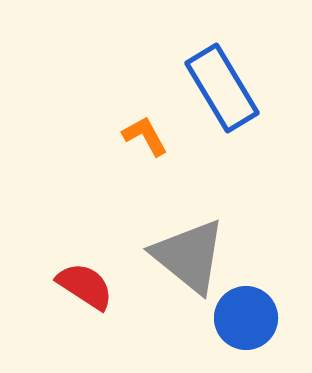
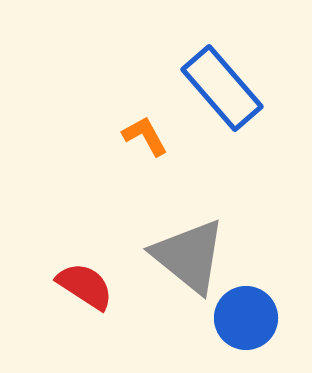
blue rectangle: rotated 10 degrees counterclockwise
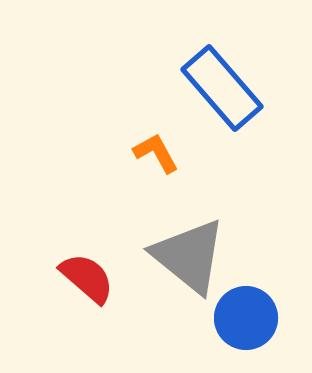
orange L-shape: moved 11 px right, 17 px down
red semicircle: moved 2 px right, 8 px up; rotated 8 degrees clockwise
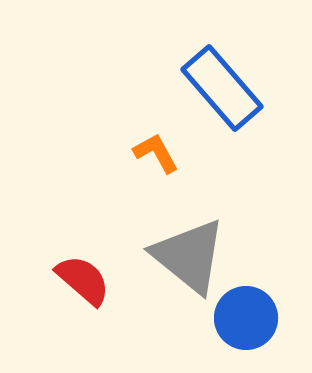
red semicircle: moved 4 px left, 2 px down
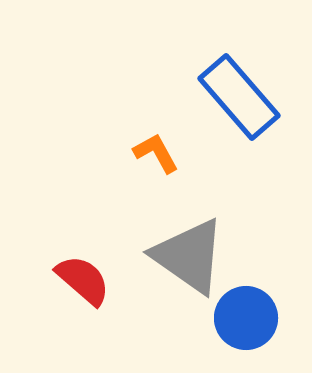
blue rectangle: moved 17 px right, 9 px down
gray triangle: rotated 4 degrees counterclockwise
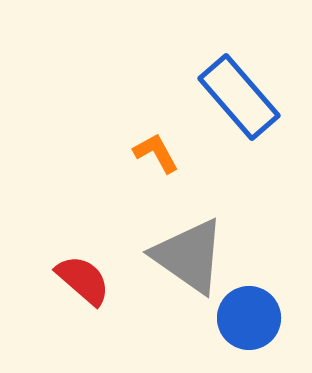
blue circle: moved 3 px right
